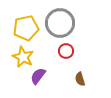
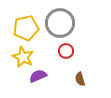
purple semicircle: rotated 30 degrees clockwise
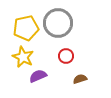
gray circle: moved 2 px left
red circle: moved 5 px down
brown semicircle: rotated 88 degrees clockwise
